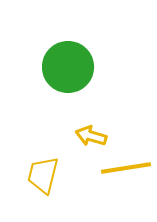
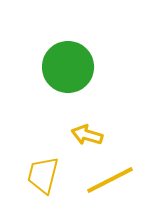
yellow arrow: moved 4 px left, 1 px up
yellow line: moved 16 px left, 12 px down; rotated 18 degrees counterclockwise
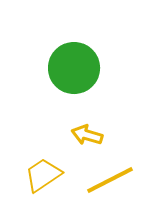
green circle: moved 6 px right, 1 px down
yellow trapezoid: rotated 42 degrees clockwise
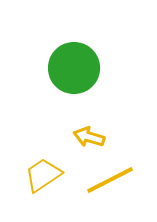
yellow arrow: moved 2 px right, 2 px down
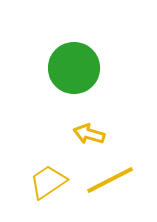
yellow arrow: moved 3 px up
yellow trapezoid: moved 5 px right, 7 px down
